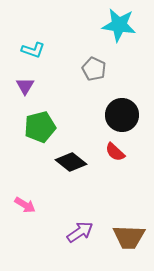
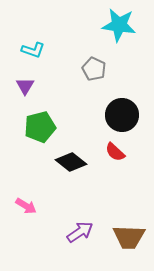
pink arrow: moved 1 px right, 1 px down
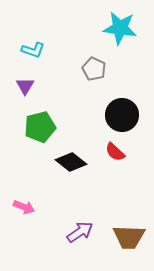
cyan star: moved 1 px right, 3 px down
pink arrow: moved 2 px left, 1 px down; rotated 10 degrees counterclockwise
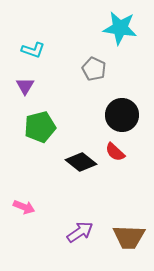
black diamond: moved 10 px right
